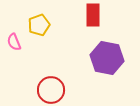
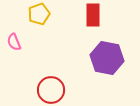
yellow pentagon: moved 11 px up
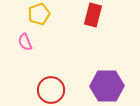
red rectangle: rotated 15 degrees clockwise
pink semicircle: moved 11 px right
purple hexagon: moved 28 px down; rotated 12 degrees counterclockwise
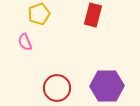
red circle: moved 6 px right, 2 px up
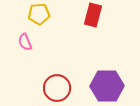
yellow pentagon: rotated 15 degrees clockwise
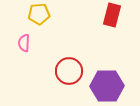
red rectangle: moved 19 px right
pink semicircle: moved 1 px left, 1 px down; rotated 24 degrees clockwise
red circle: moved 12 px right, 17 px up
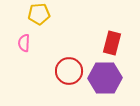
red rectangle: moved 28 px down
purple hexagon: moved 2 px left, 8 px up
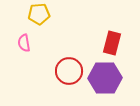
pink semicircle: rotated 12 degrees counterclockwise
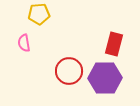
red rectangle: moved 2 px right, 1 px down
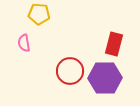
yellow pentagon: rotated 10 degrees clockwise
red circle: moved 1 px right
